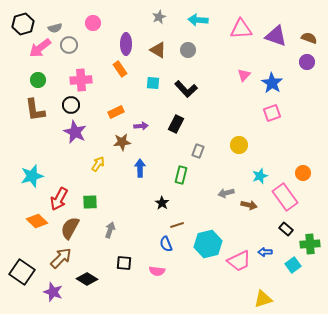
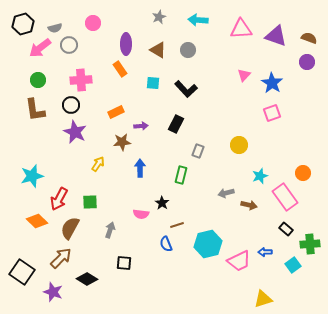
pink semicircle at (157, 271): moved 16 px left, 57 px up
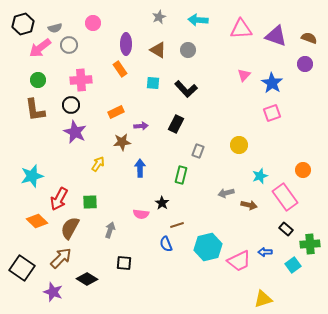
purple circle at (307, 62): moved 2 px left, 2 px down
orange circle at (303, 173): moved 3 px up
cyan hexagon at (208, 244): moved 3 px down
black square at (22, 272): moved 4 px up
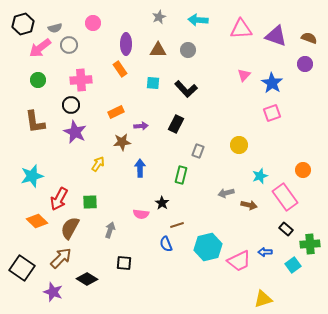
brown triangle at (158, 50): rotated 30 degrees counterclockwise
brown L-shape at (35, 110): moved 12 px down
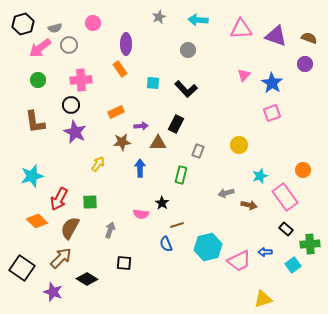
brown triangle at (158, 50): moved 93 px down
